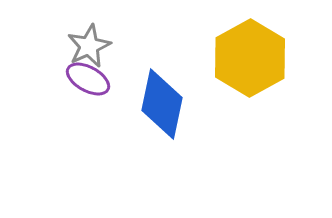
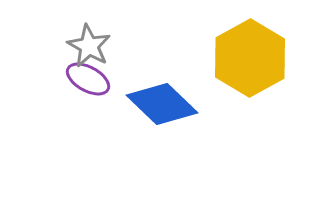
gray star: rotated 18 degrees counterclockwise
blue diamond: rotated 58 degrees counterclockwise
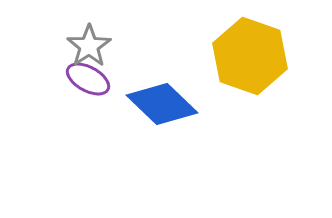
gray star: rotated 9 degrees clockwise
yellow hexagon: moved 2 px up; rotated 12 degrees counterclockwise
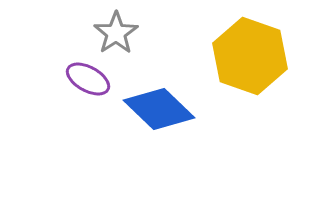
gray star: moved 27 px right, 13 px up
blue diamond: moved 3 px left, 5 px down
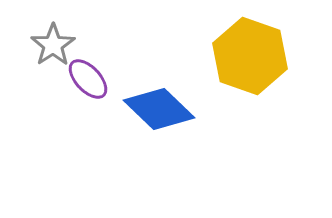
gray star: moved 63 px left, 12 px down
purple ellipse: rotated 18 degrees clockwise
